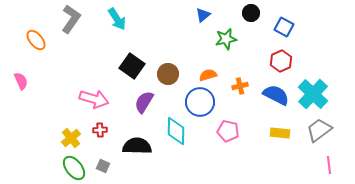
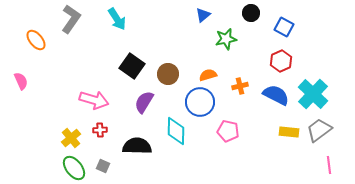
pink arrow: moved 1 px down
yellow rectangle: moved 9 px right, 1 px up
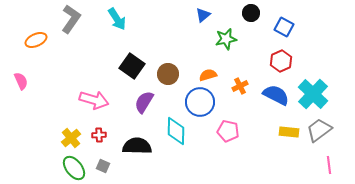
orange ellipse: rotated 75 degrees counterclockwise
orange cross: rotated 14 degrees counterclockwise
red cross: moved 1 px left, 5 px down
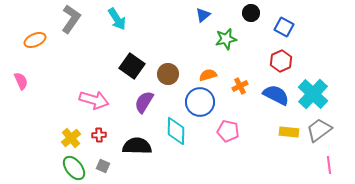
orange ellipse: moved 1 px left
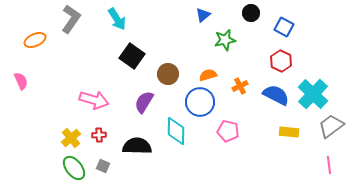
green star: moved 1 px left, 1 px down
red hexagon: rotated 10 degrees counterclockwise
black square: moved 10 px up
gray trapezoid: moved 12 px right, 4 px up
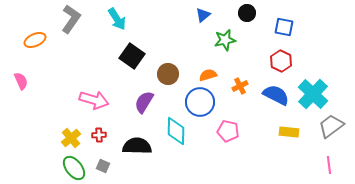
black circle: moved 4 px left
blue square: rotated 18 degrees counterclockwise
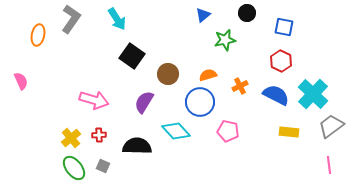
orange ellipse: moved 3 px right, 5 px up; rotated 55 degrees counterclockwise
cyan diamond: rotated 44 degrees counterclockwise
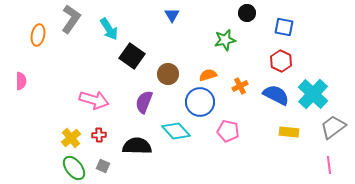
blue triangle: moved 31 px left; rotated 21 degrees counterclockwise
cyan arrow: moved 8 px left, 10 px down
pink semicircle: rotated 24 degrees clockwise
purple semicircle: rotated 10 degrees counterclockwise
gray trapezoid: moved 2 px right, 1 px down
